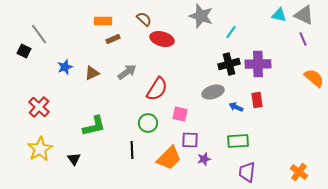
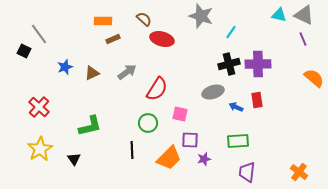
green L-shape: moved 4 px left
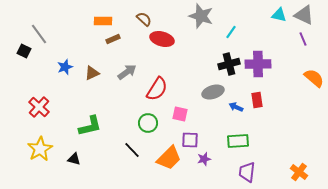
black line: rotated 42 degrees counterclockwise
black triangle: rotated 40 degrees counterclockwise
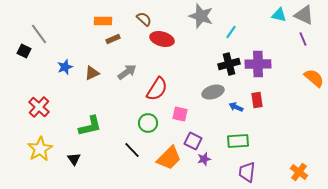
purple square: moved 3 px right, 1 px down; rotated 24 degrees clockwise
black triangle: rotated 40 degrees clockwise
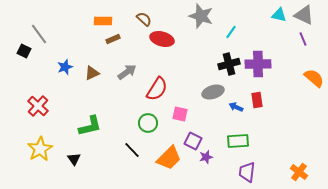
red cross: moved 1 px left, 1 px up
purple star: moved 2 px right, 2 px up
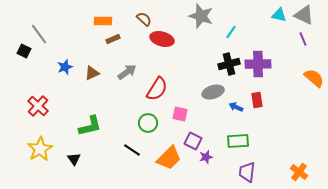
black line: rotated 12 degrees counterclockwise
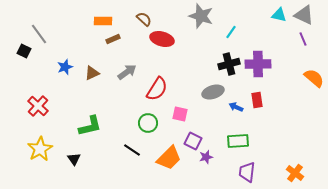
orange cross: moved 4 px left, 1 px down
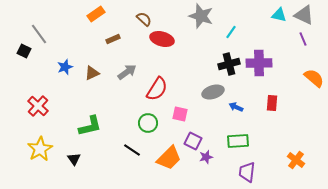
orange rectangle: moved 7 px left, 7 px up; rotated 36 degrees counterclockwise
purple cross: moved 1 px right, 1 px up
red rectangle: moved 15 px right, 3 px down; rotated 14 degrees clockwise
orange cross: moved 1 px right, 13 px up
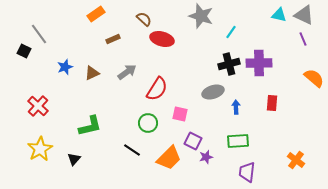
blue arrow: rotated 64 degrees clockwise
black triangle: rotated 16 degrees clockwise
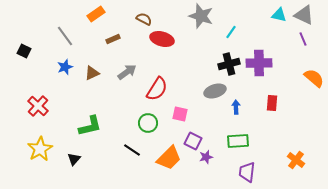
brown semicircle: rotated 14 degrees counterclockwise
gray line: moved 26 px right, 2 px down
gray ellipse: moved 2 px right, 1 px up
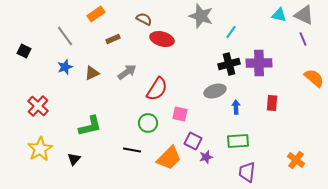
black line: rotated 24 degrees counterclockwise
